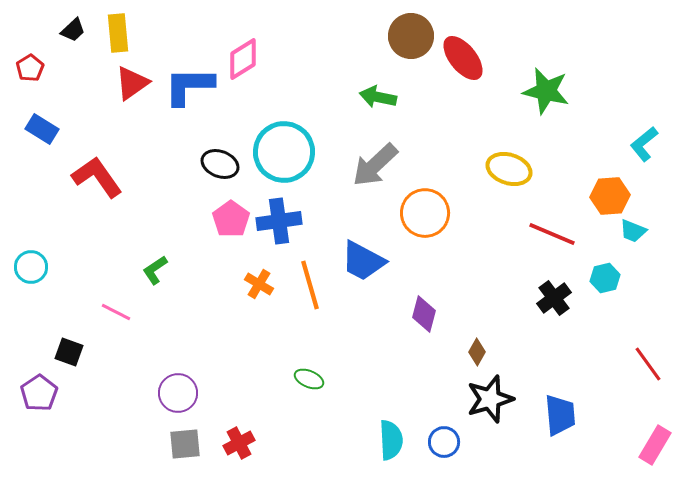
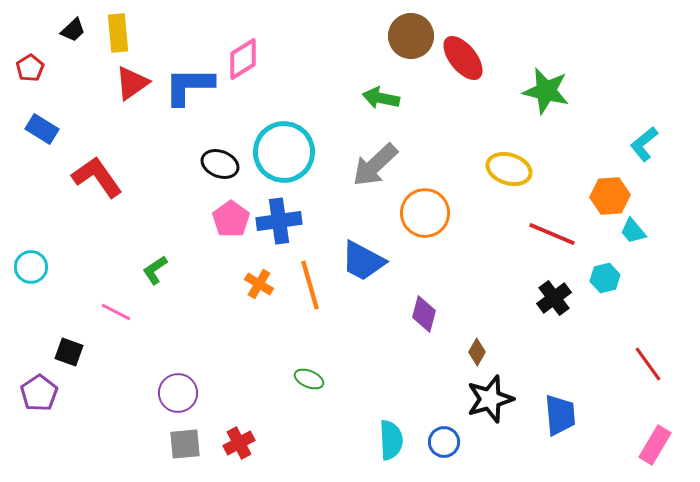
green arrow at (378, 97): moved 3 px right, 1 px down
cyan trapezoid at (633, 231): rotated 28 degrees clockwise
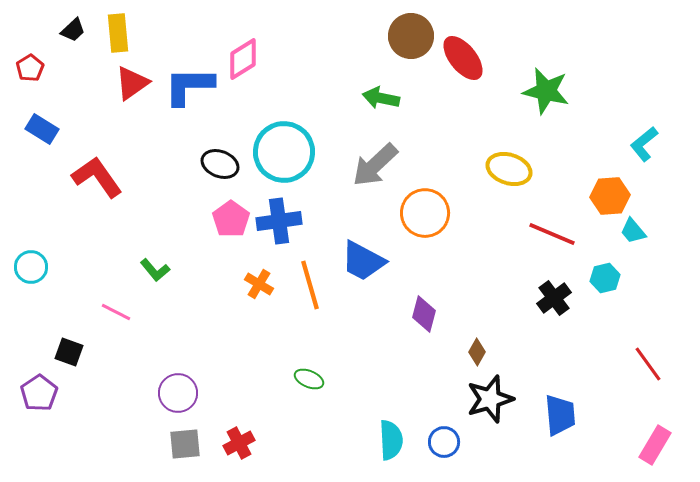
green L-shape at (155, 270): rotated 96 degrees counterclockwise
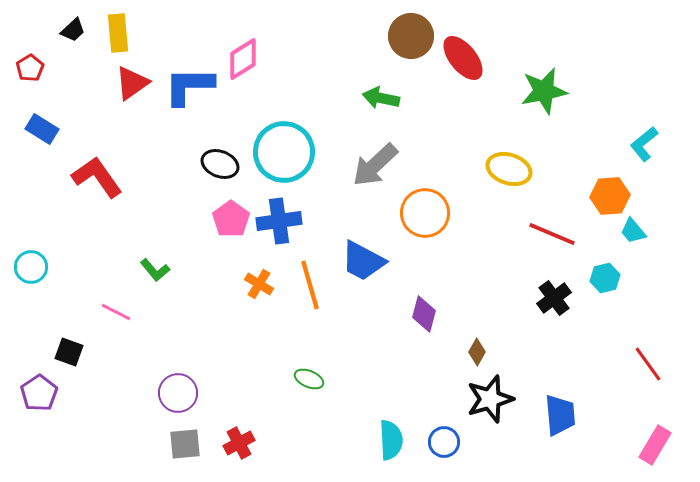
green star at (546, 91): moved 2 px left; rotated 24 degrees counterclockwise
